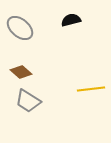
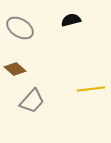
gray ellipse: rotated 8 degrees counterclockwise
brown diamond: moved 6 px left, 3 px up
gray trapezoid: moved 4 px right; rotated 80 degrees counterclockwise
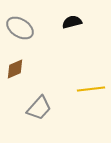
black semicircle: moved 1 px right, 2 px down
brown diamond: rotated 65 degrees counterclockwise
gray trapezoid: moved 7 px right, 7 px down
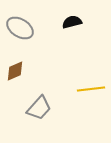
brown diamond: moved 2 px down
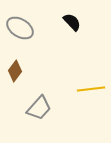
black semicircle: rotated 60 degrees clockwise
brown diamond: rotated 30 degrees counterclockwise
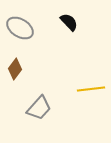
black semicircle: moved 3 px left
brown diamond: moved 2 px up
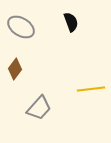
black semicircle: moved 2 px right; rotated 24 degrees clockwise
gray ellipse: moved 1 px right, 1 px up
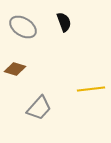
black semicircle: moved 7 px left
gray ellipse: moved 2 px right
brown diamond: rotated 70 degrees clockwise
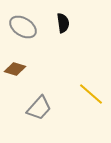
black semicircle: moved 1 px left, 1 px down; rotated 12 degrees clockwise
yellow line: moved 5 px down; rotated 48 degrees clockwise
